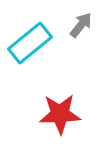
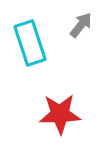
cyan rectangle: rotated 69 degrees counterclockwise
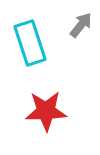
red star: moved 14 px left, 3 px up
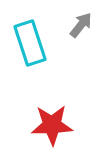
red star: moved 6 px right, 14 px down
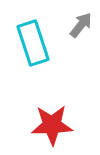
cyan rectangle: moved 3 px right
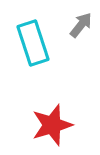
red star: rotated 15 degrees counterclockwise
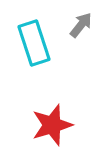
cyan rectangle: moved 1 px right
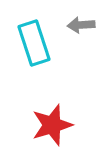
gray arrow: rotated 132 degrees counterclockwise
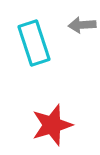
gray arrow: moved 1 px right
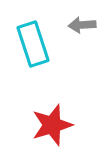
cyan rectangle: moved 1 px left, 1 px down
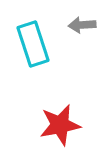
red star: moved 8 px right; rotated 6 degrees clockwise
